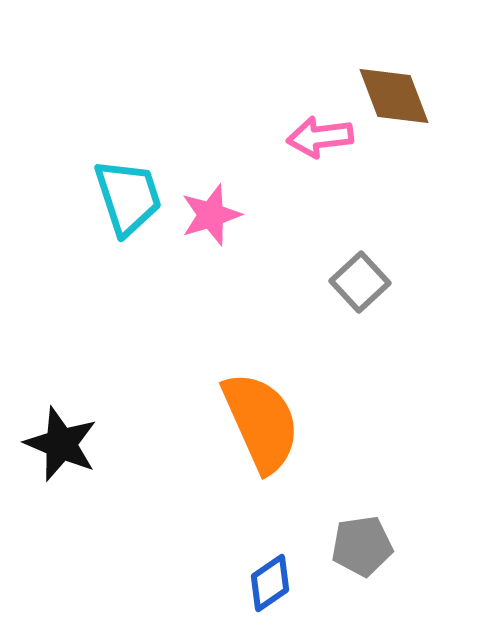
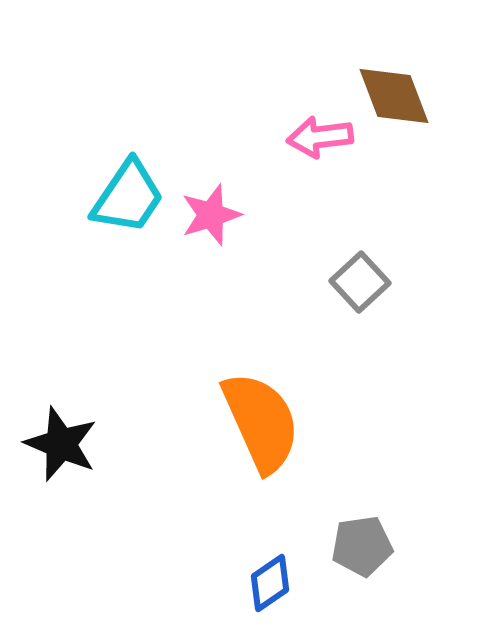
cyan trapezoid: rotated 52 degrees clockwise
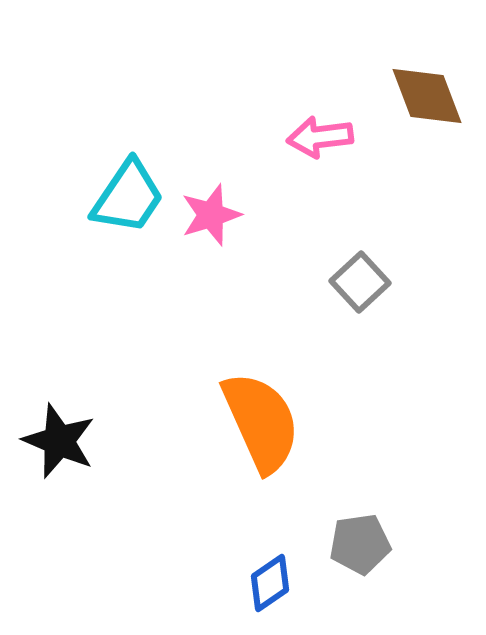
brown diamond: moved 33 px right
black star: moved 2 px left, 3 px up
gray pentagon: moved 2 px left, 2 px up
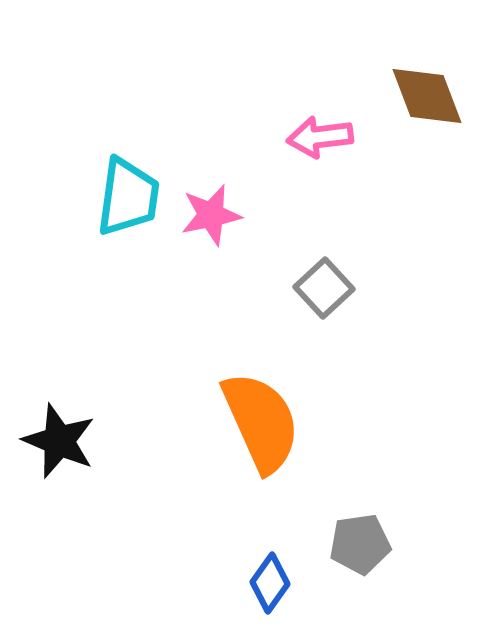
cyan trapezoid: rotated 26 degrees counterclockwise
pink star: rotated 6 degrees clockwise
gray square: moved 36 px left, 6 px down
blue diamond: rotated 20 degrees counterclockwise
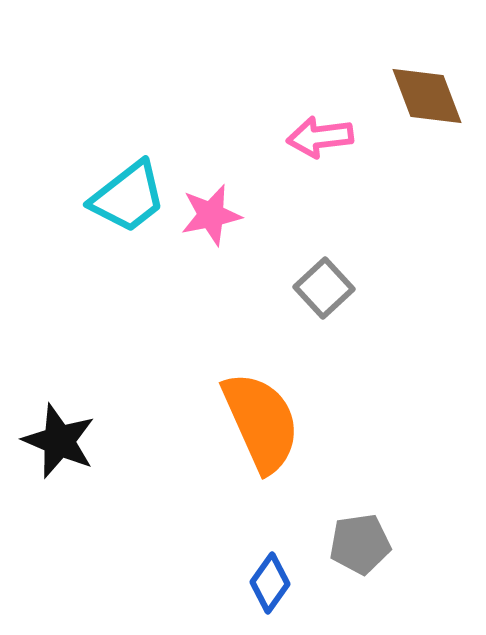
cyan trapezoid: rotated 44 degrees clockwise
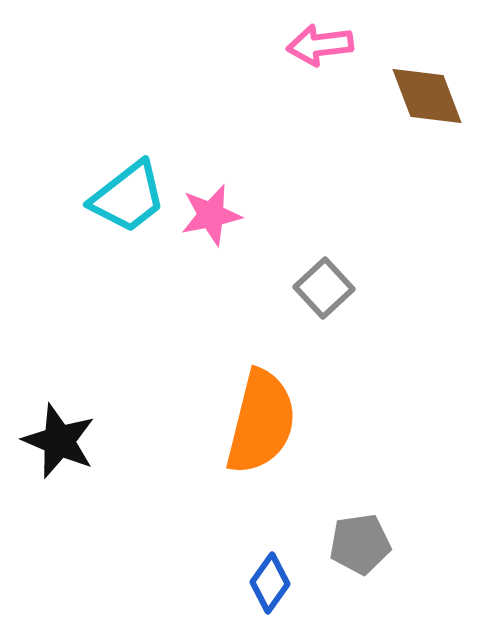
pink arrow: moved 92 px up
orange semicircle: rotated 38 degrees clockwise
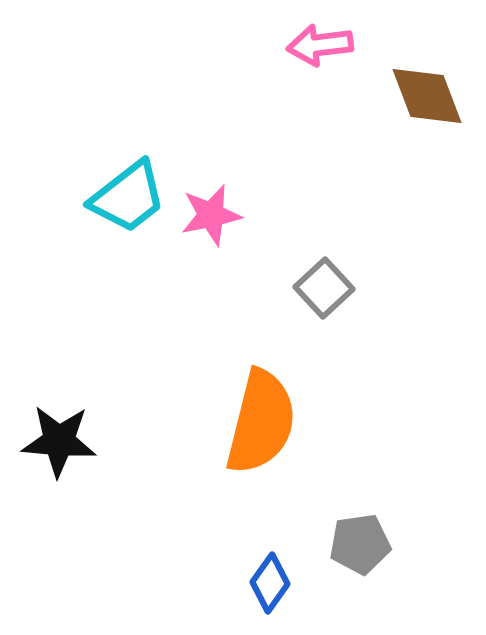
black star: rotated 18 degrees counterclockwise
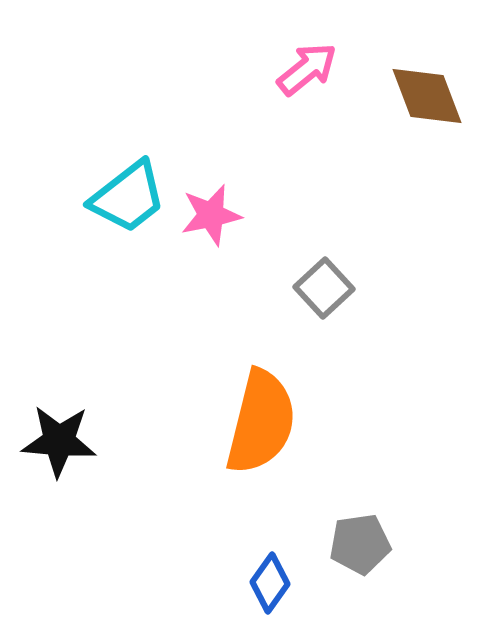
pink arrow: moved 13 px left, 24 px down; rotated 148 degrees clockwise
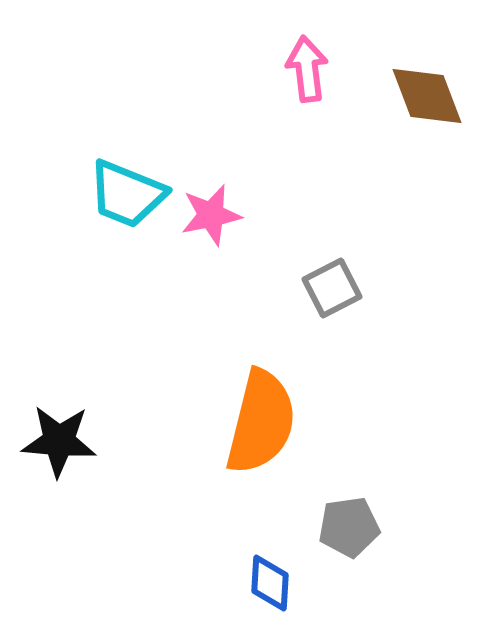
pink arrow: rotated 58 degrees counterclockwise
cyan trapezoid: moved 1 px left, 3 px up; rotated 60 degrees clockwise
gray square: moved 8 px right; rotated 16 degrees clockwise
gray pentagon: moved 11 px left, 17 px up
blue diamond: rotated 32 degrees counterclockwise
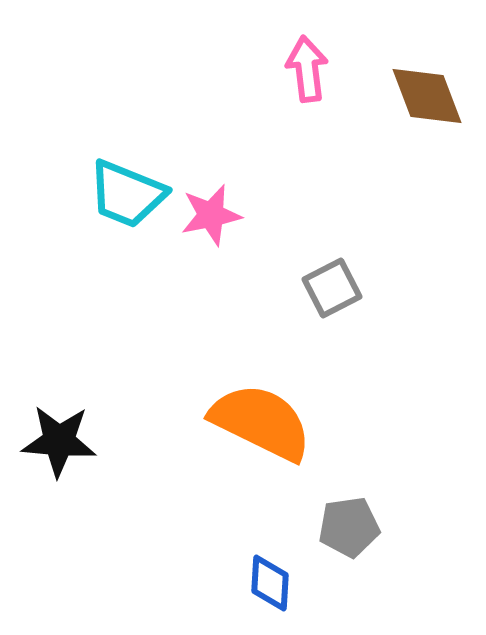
orange semicircle: rotated 78 degrees counterclockwise
